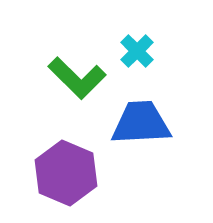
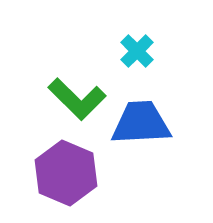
green L-shape: moved 21 px down
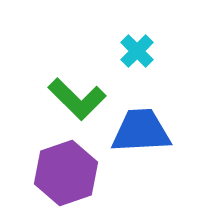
blue trapezoid: moved 8 px down
purple hexagon: rotated 18 degrees clockwise
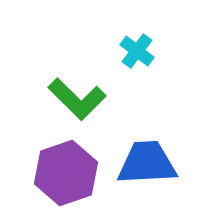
cyan cross: rotated 8 degrees counterclockwise
blue trapezoid: moved 6 px right, 32 px down
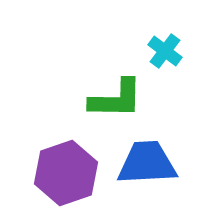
cyan cross: moved 28 px right
green L-shape: moved 39 px right; rotated 44 degrees counterclockwise
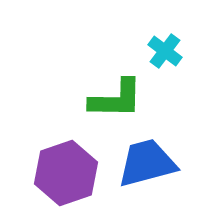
blue trapezoid: rotated 12 degrees counterclockwise
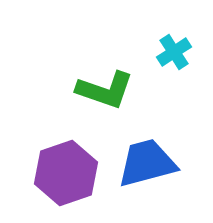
cyan cross: moved 9 px right, 1 px down; rotated 20 degrees clockwise
green L-shape: moved 11 px left, 9 px up; rotated 18 degrees clockwise
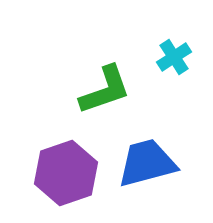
cyan cross: moved 5 px down
green L-shape: rotated 38 degrees counterclockwise
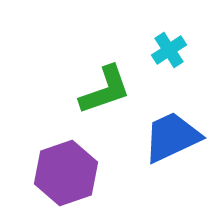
cyan cross: moved 5 px left, 7 px up
blue trapezoid: moved 25 px right, 26 px up; rotated 10 degrees counterclockwise
